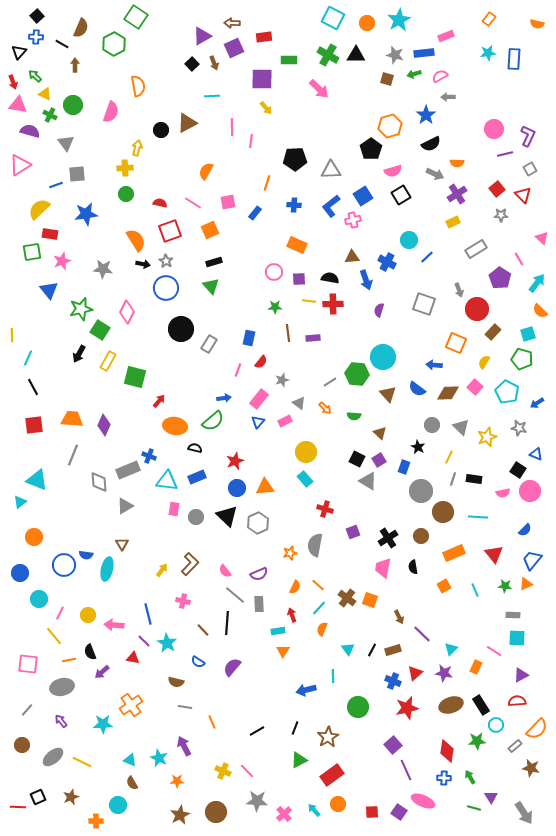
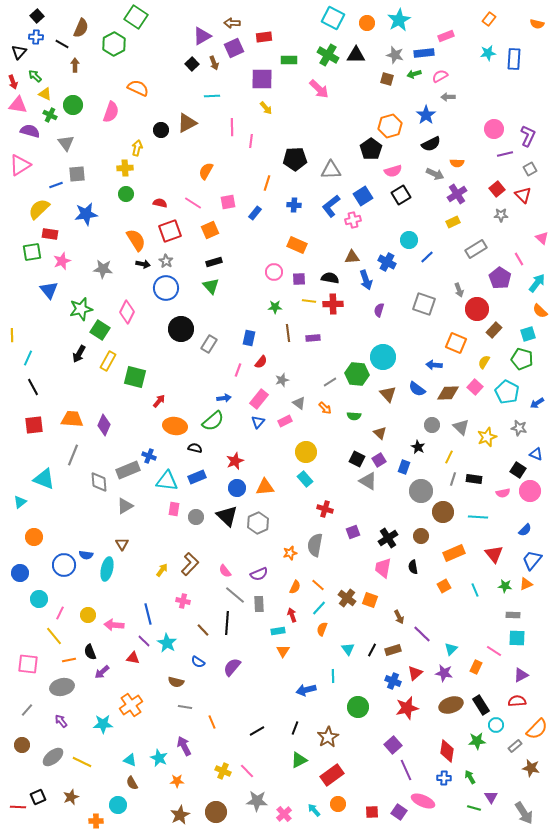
orange semicircle at (138, 86): moved 2 px down; rotated 55 degrees counterclockwise
brown rectangle at (493, 332): moved 1 px right, 2 px up
cyan triangle at (37, 480): moved 7 px right, 1 px up
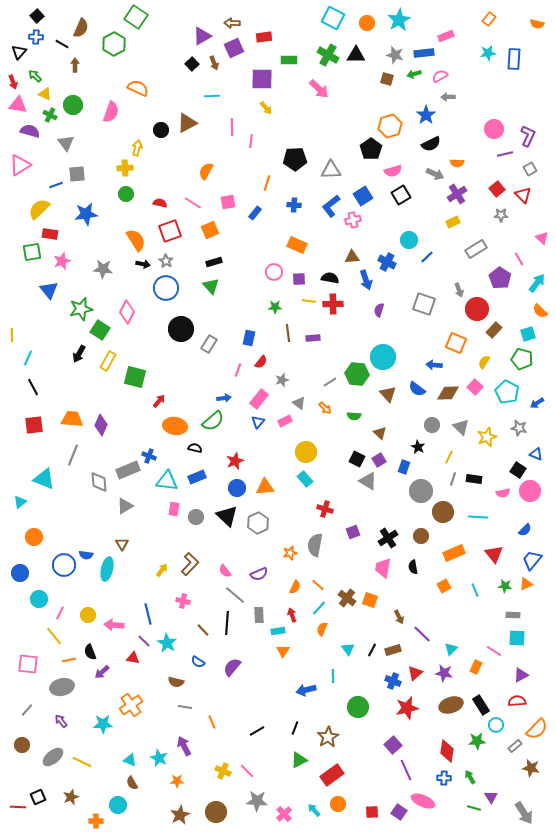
purple diamond at (104, 425): moved 3 px left
gray rectangle at (259, 604): moved 11 px down
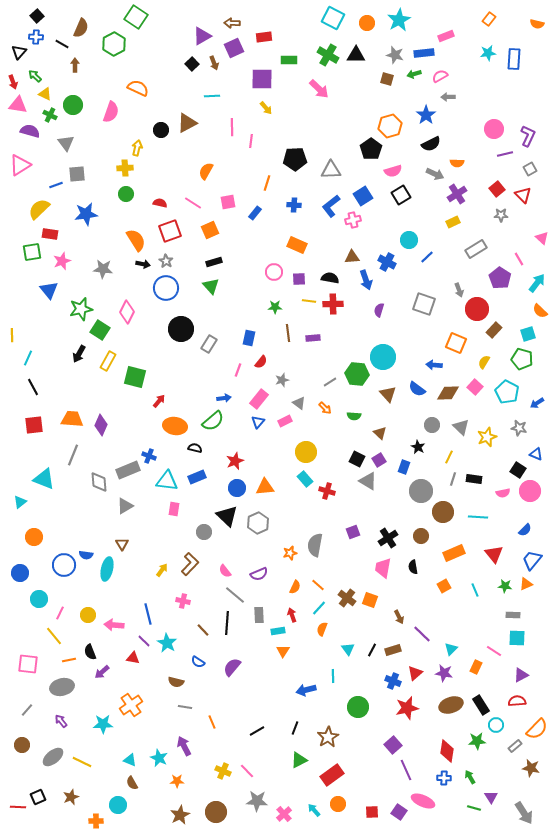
red cross at (325, 509): moved 2 px right, 18 px up
gray circle at (196, 517): moved 8 px right, 15 px down
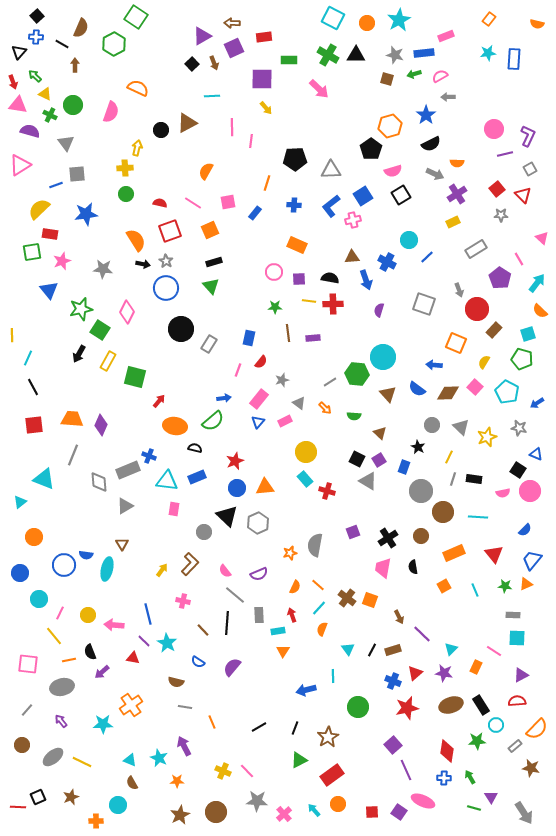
black line at (257, 731): moved 2 px right, 4 px up
